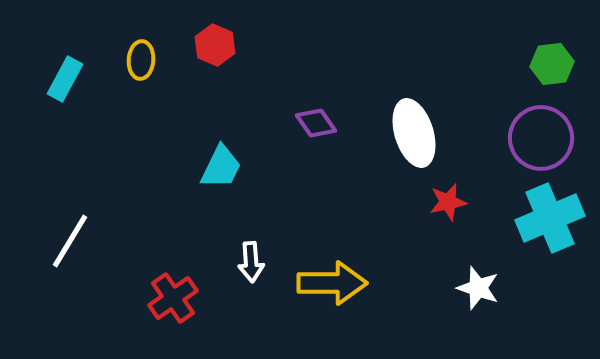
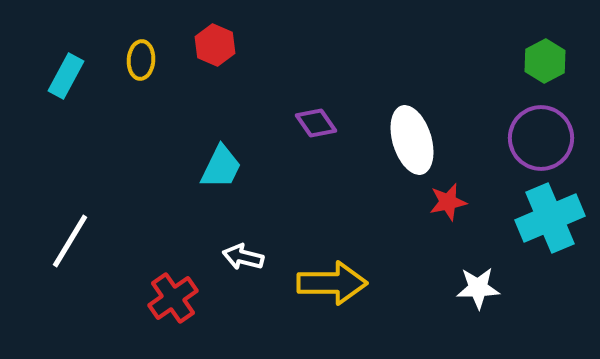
green hexagon: moved 7 px left, 3 px up; rotated 21 degrees counterclockwise
cyan rectangle: moved 1 px right, 3 px up
white ellipse: moved 2 px left, 7 px down
white arrow: moved 8 px left, 5 px up; rotated 108 degrees clockwise
white star: rotated 21 degrees counterclockwise
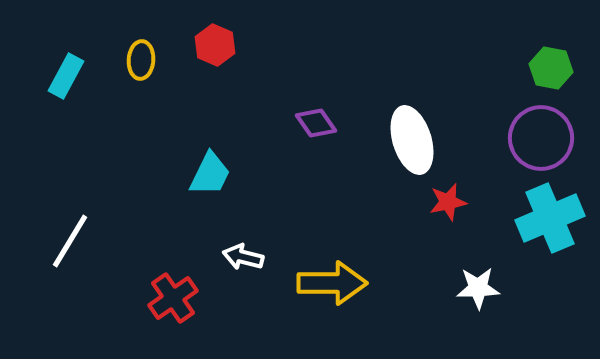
green hexagon: moved 6 px right, 7 px down; rotated 21 degrees counterclockwise
cyan trapezoid: moved 11 px left, 7 px down
